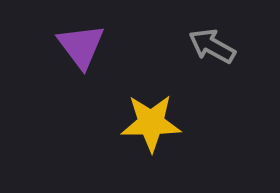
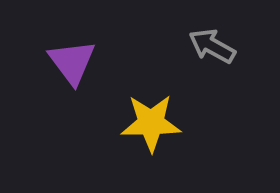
purple triangle: moved 9 px left, 16 px down
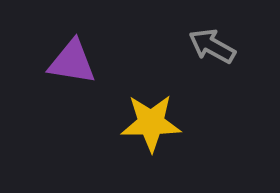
purple triangle: rotated 44 degrees counterclockwise
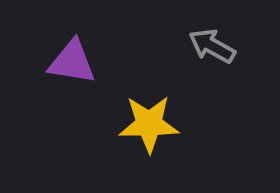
yellow star: moved 2 px left, 1 px down
